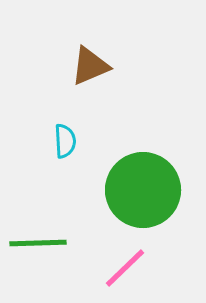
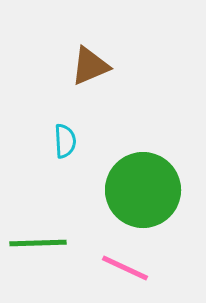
pink line: rotated 69 degrees clockwise
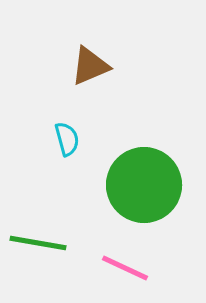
cyan semicircle: moved 2 px right, 2 px up; rotated 12 degrees counterclockwise
green circle: moved 1 px right, 5 px up
green line: rotated 12 degrees clockwise
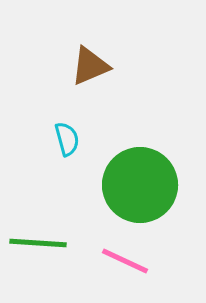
green circle: moved 4 px left
green line: rotated 6 degrees counterclockwise
pink line: moved 7 px up
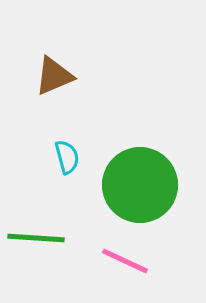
brown triangle: moved 36 px left, 10 px down
cyan semicircle: moved 18 px down
green line: moved 2 px left, 5 px up
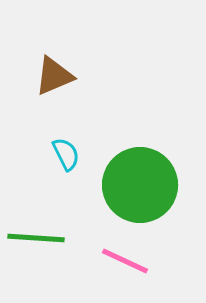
cyan semicircle: moved 1 px left, 3 px up; rotated 12 degrees counterclockwise
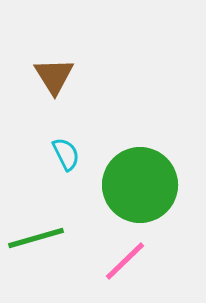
brown triangle: rotated 39 degrees counterclockwise
green line: rotated 20 degrees counterclockwise
pink line: rotated 69 degrees counterclockwise
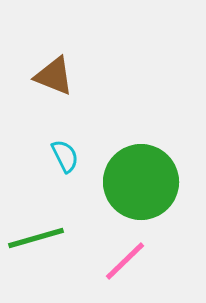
brown triangle: rotated 36 degrees counterclockwise
cyan semicircle: moved 1 px left, 2 px down
green circle: moved 1 px right, 3 px up
